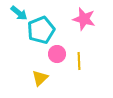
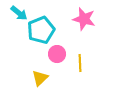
yellow line: moved 1 px right, 2 px down
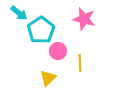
cyan pentagon: rotated 12 degrees counterclockwise
pink circle: moved 1 px right, 3 px up
yellow triangle: moved 8 px right
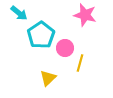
pink star: moved 1 px right, 4 px up
cyan pentagon: moved 5 px down
pink circle: moved 7 px right, 3 px up
yellow line: rotated 18 degrees clockwise
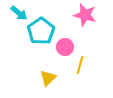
cyan pentagon: moved 4 px up
pink circle: moved 1 px up
yellow line: moved 2 px down
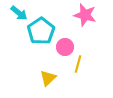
yellow line: moved 2 px left, 1 px up
